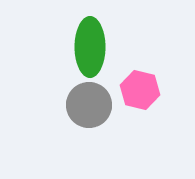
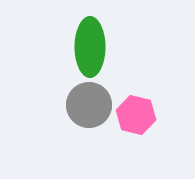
pink hexagon: moved 4 px left, 25 px down
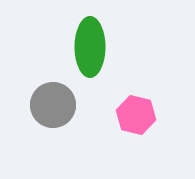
gray circle: moved 36 px left
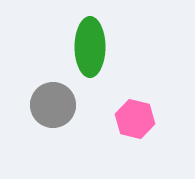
pink hexagon: moved 1 px left, 4 px down
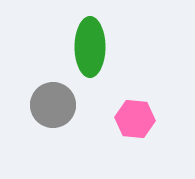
pink hexagon: rotated 9 degrees counterclockwise
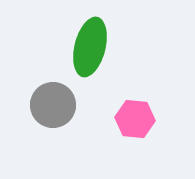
green ellipse: rotated 14 degrees clockwise
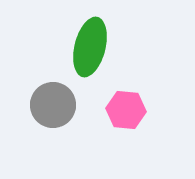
pink hexagon: moved 9 px left, 9 px up
